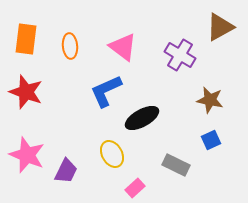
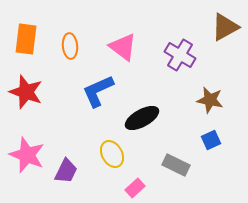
brown triangle: moved 5 px right
blue L-shape: moved 8 px left
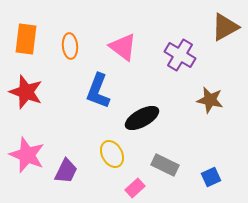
blue L-shape: rotated 45 degrees counterclockwise
blue square: moved 37 px down
gray rectangle: moved 11 px left
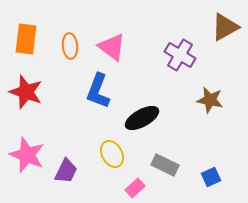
pink triangle: moved 11 px left
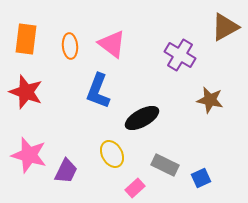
pink triangle: moved 3 px up
pink star: moved 2 px right; rotated 6 degrees counterclockwise
blue square: moved 10 px left, 1 px down
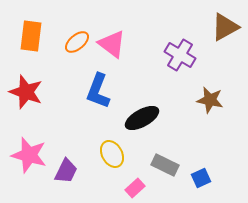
orange rectangle: moved 5 px right, 3 px up
orange ellipse: moved 7 px right, 4 px up; rotated 55 degrees clockwise
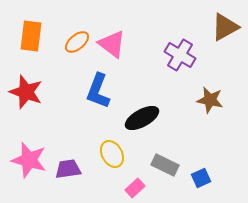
pink star: moved 5 px down
purple trapezoid: moved 2 px right, 2 px up; rotated 124 degrees counterclockwise
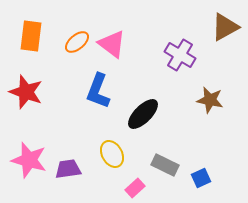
black ellipse: moved 1 px right, 4 px up; rotated 16 degrees counterclockwise
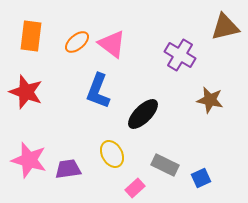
brown triangle: rotated 16 degrees clockwise
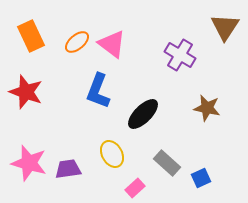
brown triangle: rotated 44 degrees counterclockwise
orange rectangle: rotated 32 degrees counterclockwise
brown star: moved 3 px left, 8 px down
pink star: moved 3 px down
gray rectangle: moved 2 px right, 2 px up; rotated 16 degrees clockwise
